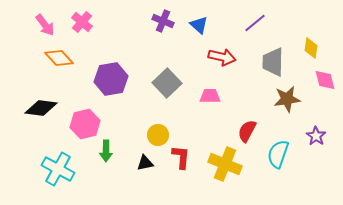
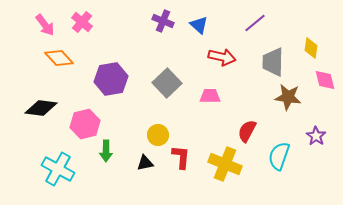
brown star: moved 1 px right, 2 px up; rotated 16 degrees clockwise
cyan semicircle: moved 1 px right, 2 px down
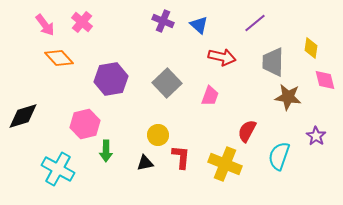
pink trapezoid: rotated 110 degrees clockwise
black diamond: moved 18 px left, 8 px down; rotated 24 degrees counterclockwise
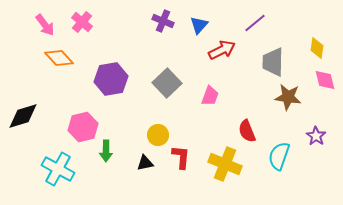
blue triangle: rotated 30 degrees clockwise
yellow diamond: moved 6 px right
red arrow: moved 7 px up; rotated 40 degrees counterclockwise
pink hexagon: moved 2 px left, 3 px down
red semicircle: rotated 50 degrees counterclockwise
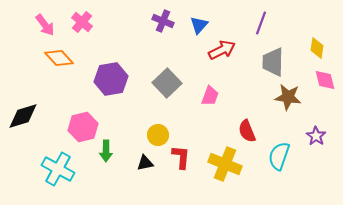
purple line: moved 6 px right; rotated 30 degrees counterclockwise
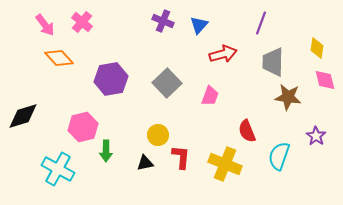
red arrow: moved 1 px right, 4 px down; rotated 12 degrees clockwise
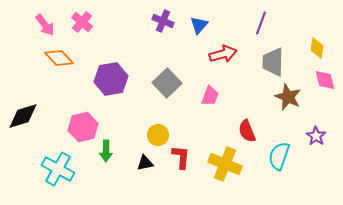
brown star: rotated 16 degrees clockwise
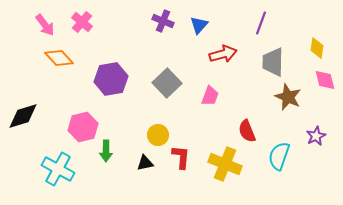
purple star: rotated 12 degrees clockwise
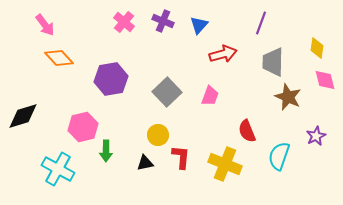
pink cross: moved 42 px right
gray square: moved 9 px down
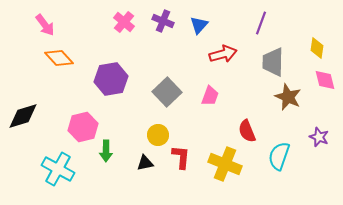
purple star: moved 3 px right, 1 px down; rotated 24 degrees counterclockwise
